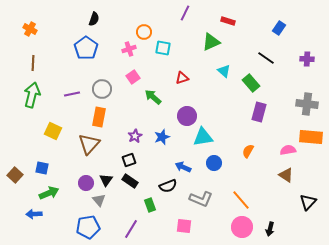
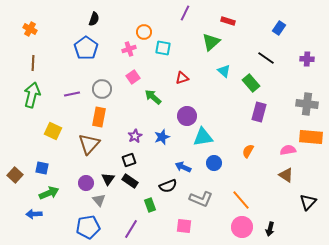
green triangle at (211, 42): rotated 18 degrees counterclockwise
black triangle at (106, 180): moved 2 px right, 1 px up
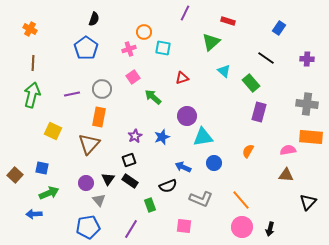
brown triangle at (286, 175): rotated 28 degrees counterclockwise
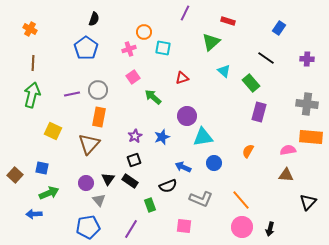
gray circle at (102, 89): moved 4 px left, 1 px down
black square at (129, 160): moved 5 px right
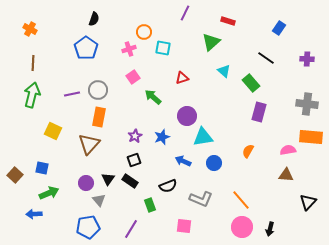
blue arrow at (183, 167): moved 6 px up
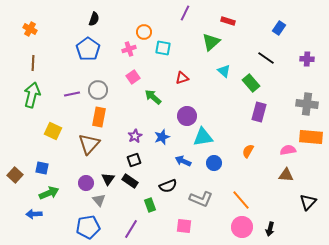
blue pentagon at (86, 48): moved 2 px right, 1 px down
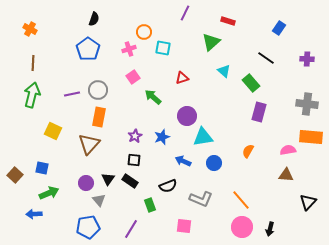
black square at (134, 160): rotated 24 degrees clockwise
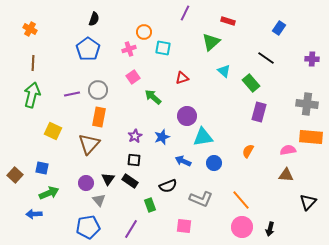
purple cross at (307, 59): moved 5 px right
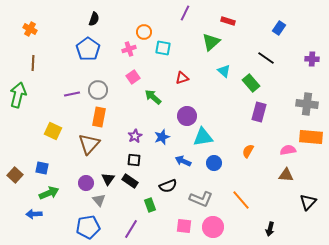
green arrow at (32, 95): moved 14 px left
pink circle at (242, 227): moved 29 px left
